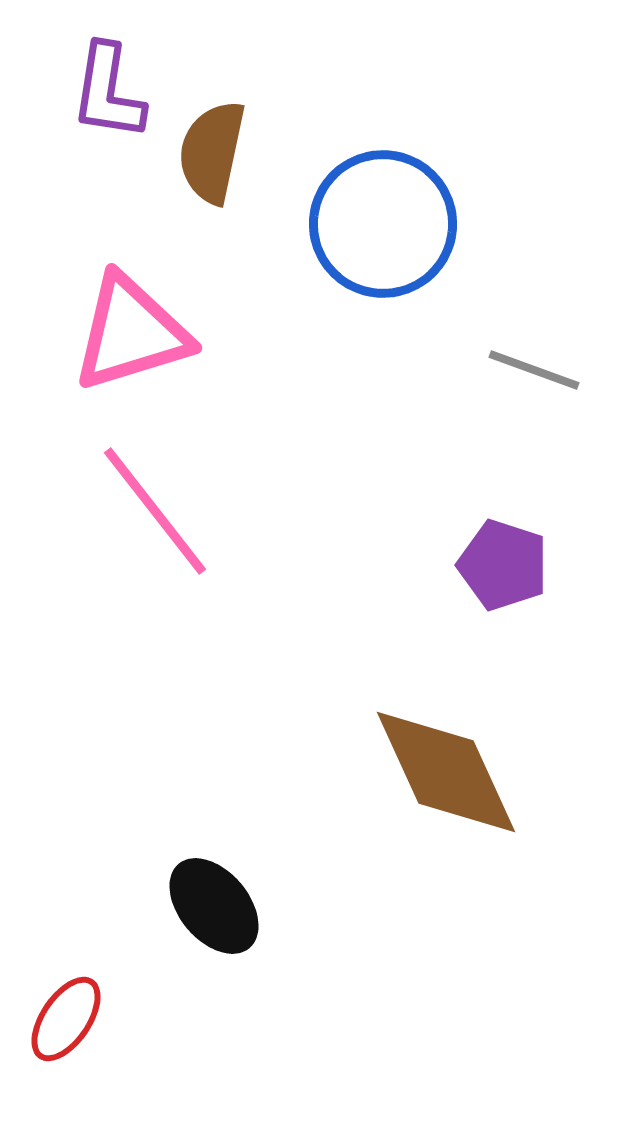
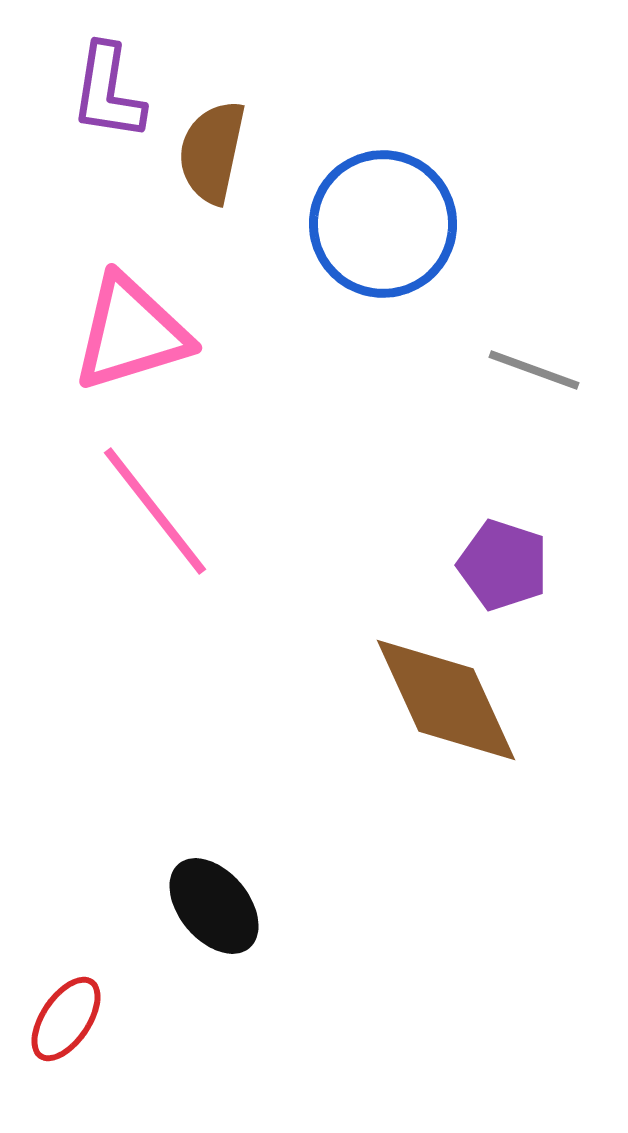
brown diamond: moved 72 px up
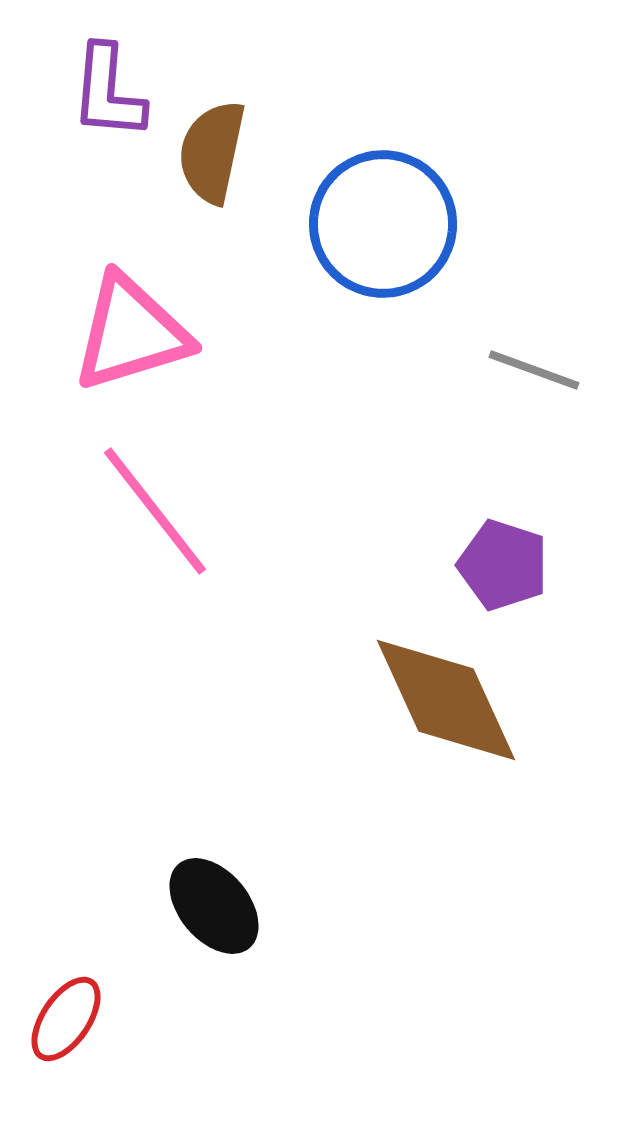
purple L-shape: rotated 4 degrees counterclockwise
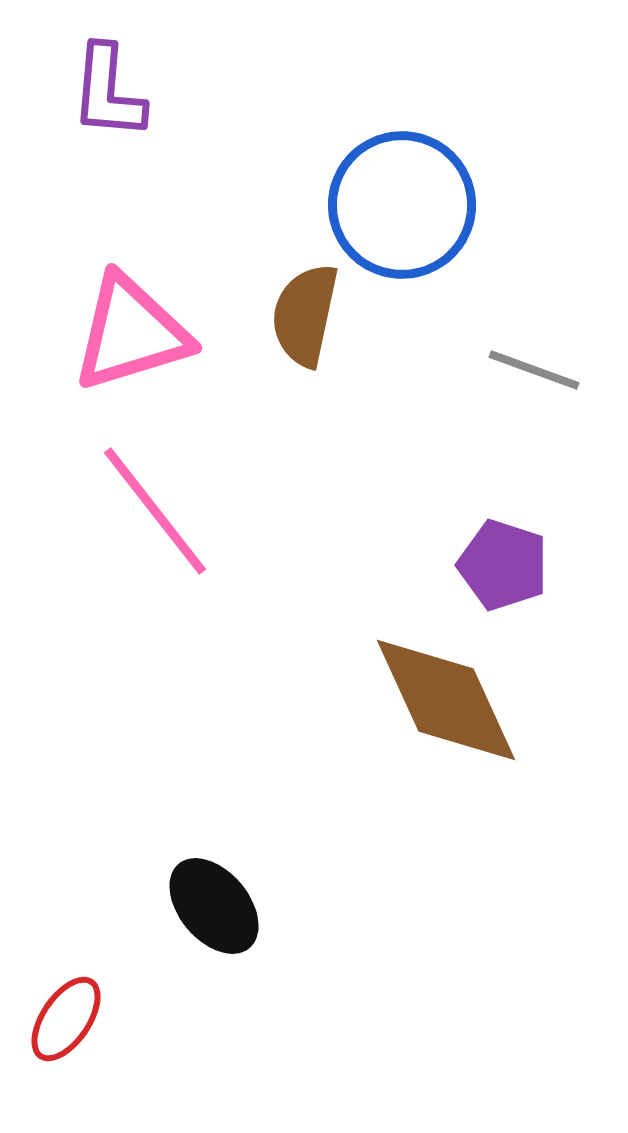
brown semicircle: moved 93 px right, 163 px down
blue circle: moved 19 px right, 19 px up
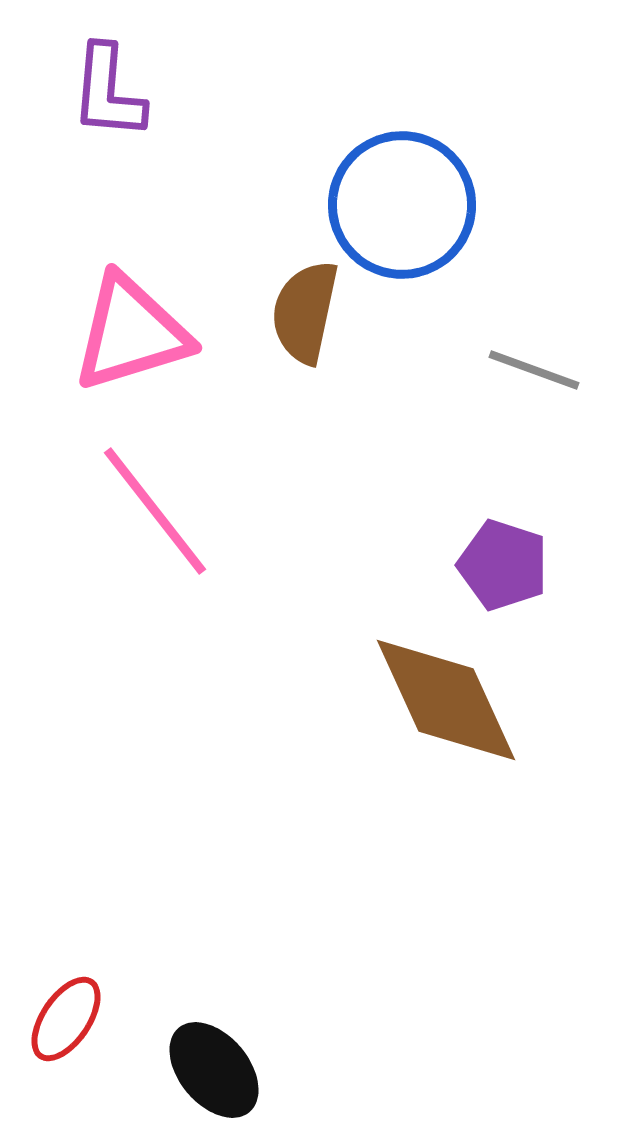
brown semicircle: moved 3 px up
black ellipse: moved 164 px down
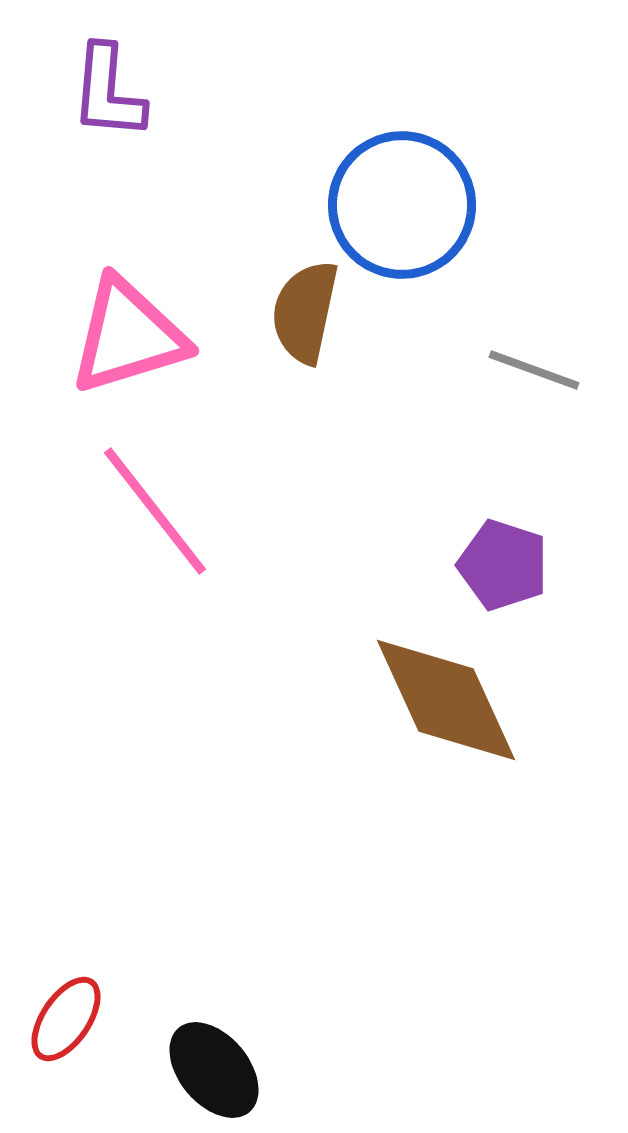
pink triangle: moved 3 px left, 3 px down
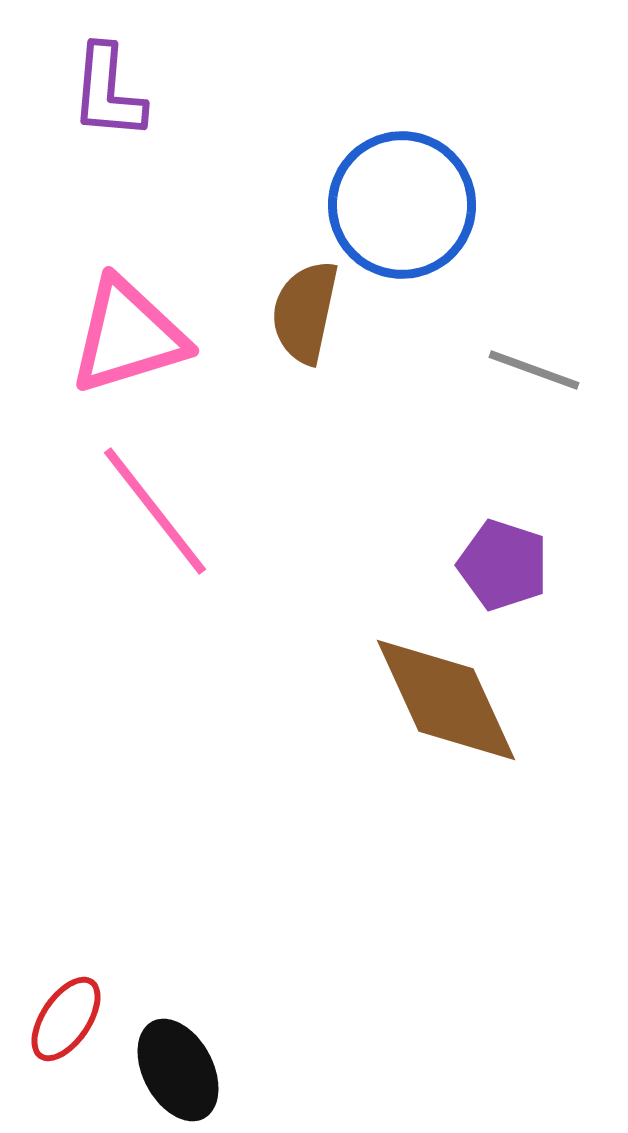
black ellipse: moved 36 px left; rotated 12 degrees clockwise
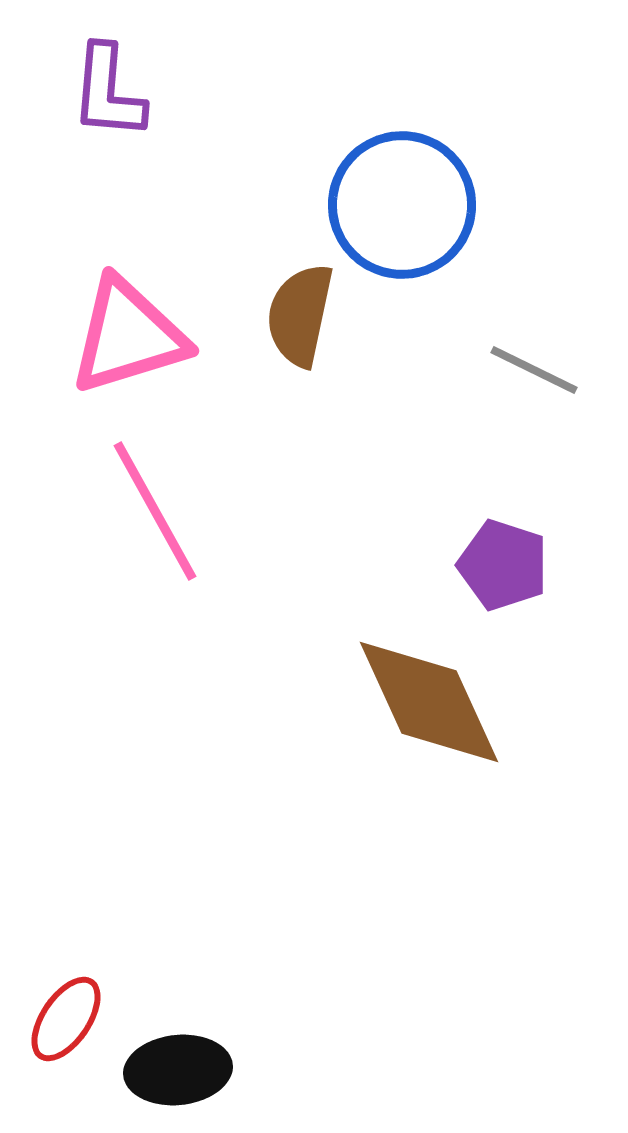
brown semicircle: moved 5 px left, 3 px down
gray line: rotated 6 degrees clockwise
pink line: rotated 9 degrees clockwise
brown diamond: moved 17 px left, 2 px down
black ellipse: rotated 68 degrees counterclockwise
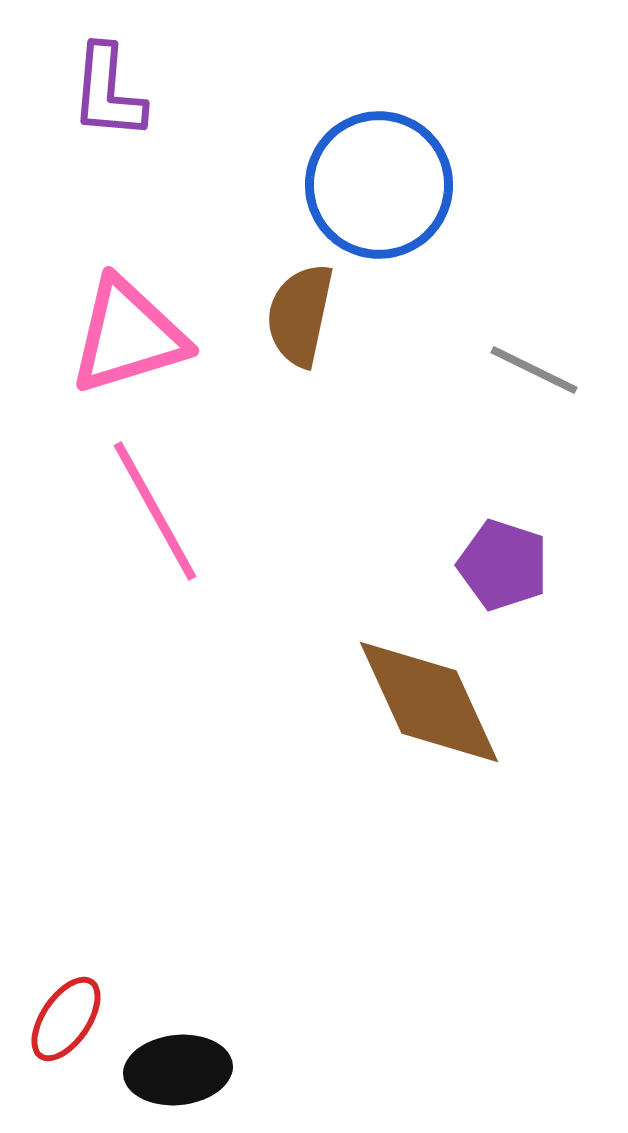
blue circle: moved 23 px left, 20 px up
